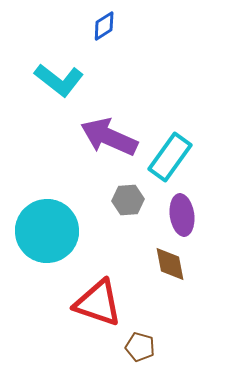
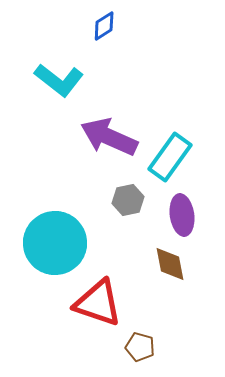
gray hexagon: rotated 8 degrees counterclockwise
cyan circle: moved 8 px right, 12 px down
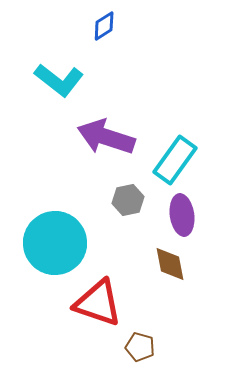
purple arrow: moved 3 px left; rotated 6 degrees counterclockwise
cyan rectangle: moved 5 px right, 3 px down
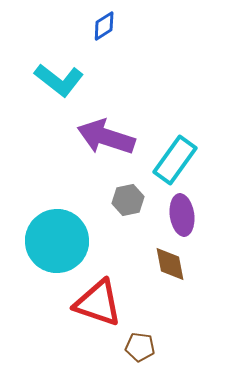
cyan circle: moved 2 px right, 2 px up
brown pentagon: rotated 8 degrees counterclockwise
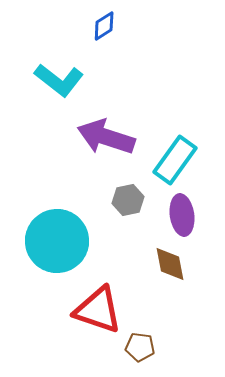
red triangle: moved 7 px down
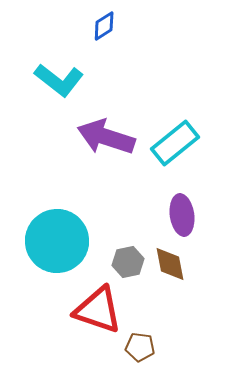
cyan rectangle: moved 17 px up; rotated 15 degrees clockwise
gray hexagon: moved 62 px down
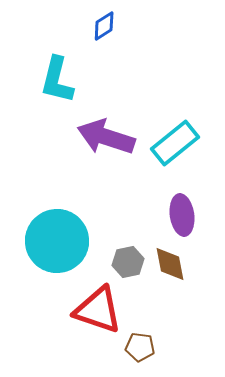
cyan L-shape: moved 2 px left; rotated 66 degrees clockwise
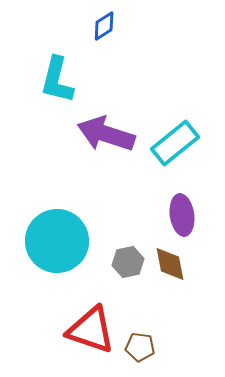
purple arrow: moved 3 px up
red triangle: moved 7 px left, 20 px down
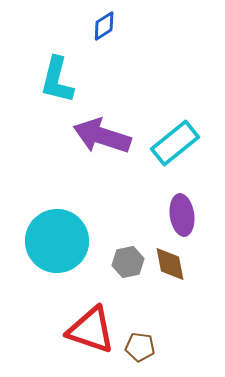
purple arrow: moved 4 px left, 2 px down
